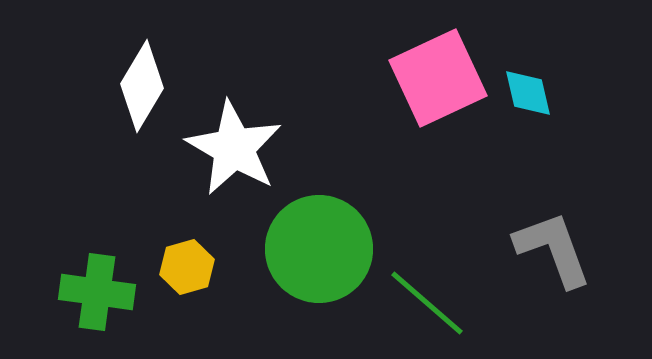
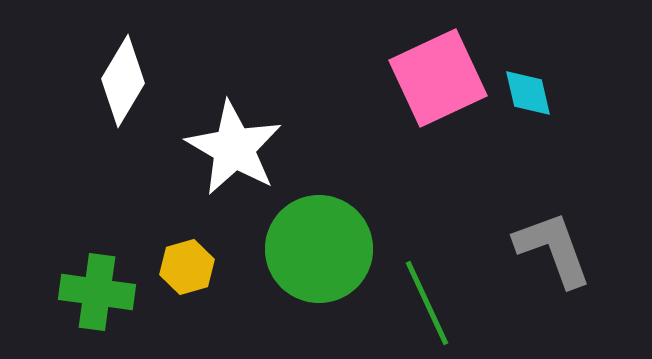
white diamond: moved 19 px left, 5 px up
green line: rotated 24 degrees clockwise
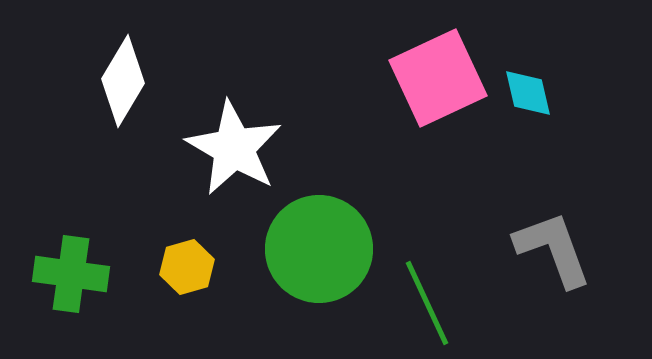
green cross: moved 26 px left, 18 px up
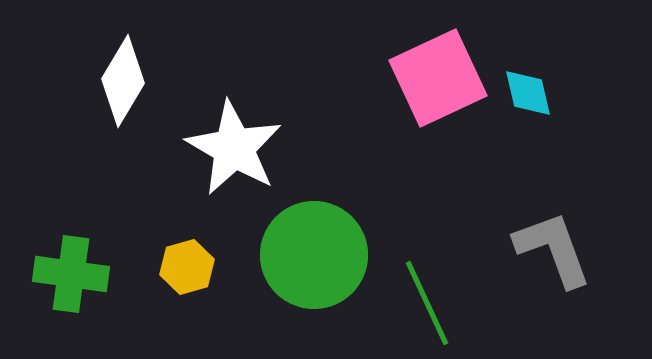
green circle: moved 5 px left, 6 px down
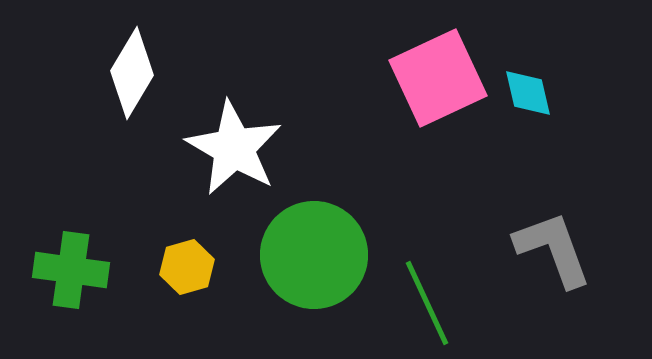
white diamond: moved 9 px right, 8 px up
green cross: moved 4 px up
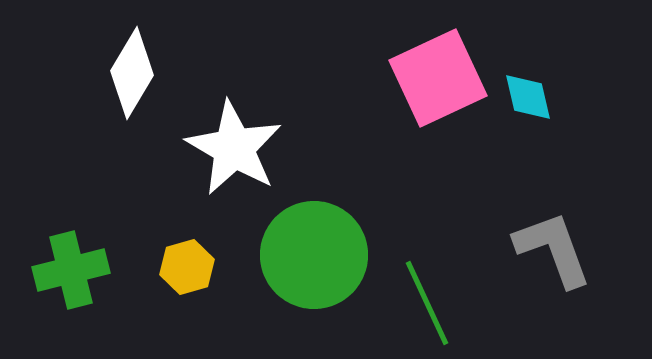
cyan diamond: moved 4 px down
green cross: rotated 22 degrees counterclockwise
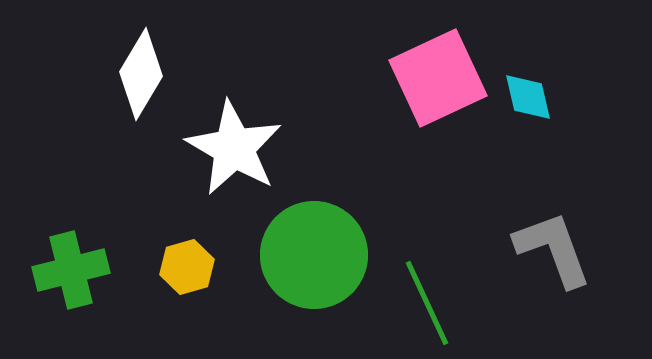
white diamond: moved 9 px right, 1 px down
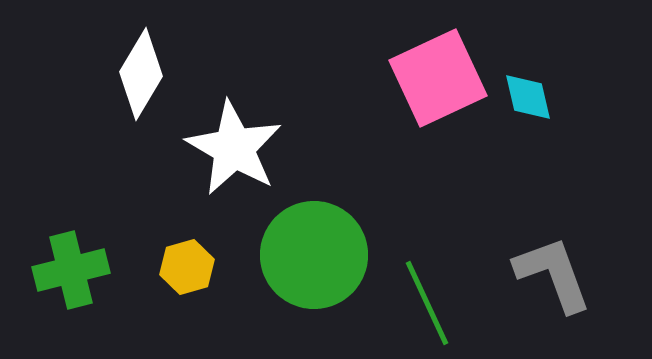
gray L-shape: moved 25 px down
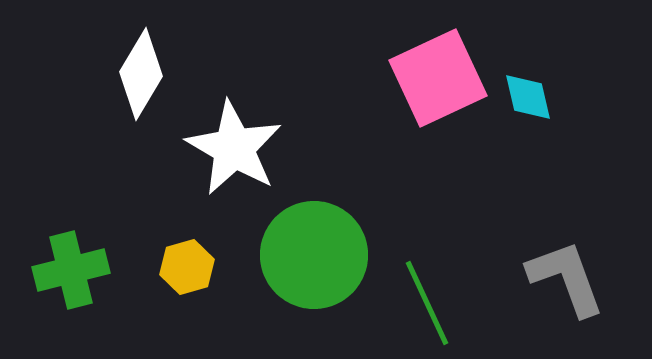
gray L-shape: moved 13 px right, 4 px down
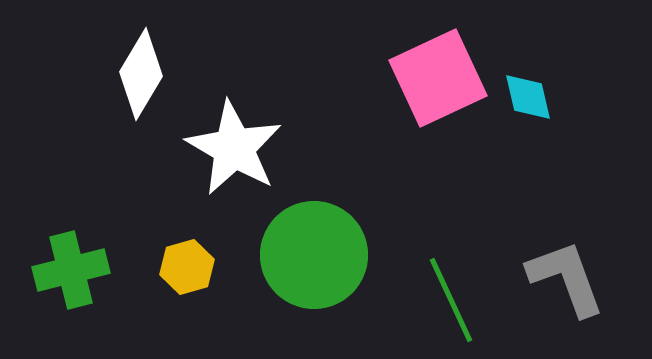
green line: moved 24 px right, 3 px up
